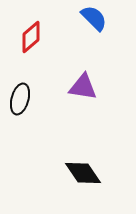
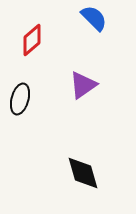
red diamond: moved 1 px right, 3 px down
purple triangle: moved 2 px up; rotated 44 degrees counterclockwise
black diamond: rotated 18 degrees clockwise
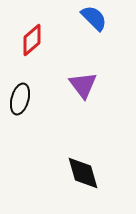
purple triangle: rotated 32 degrees counterclockwise
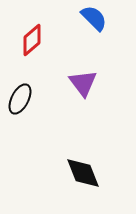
purple triangle: moved 2 px up
black ellipse: rotated 12 degrees clockwise
black diamond: rotated 6 degrees counterclockwise
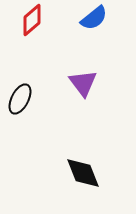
blue semicircle: rotated 96 degrees clockwise
red diamond: moved 20 px up
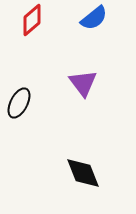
black ellipse: moved 1 px left, 4 px down
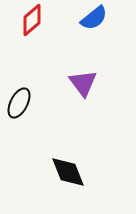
black diamond: moved 15 px left, 1 px up
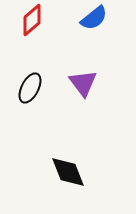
black ellipse: moved 11 px right, 15 px up
